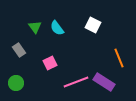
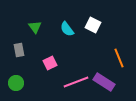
cyan semicircle: moved 10 px right, 1 px down
gray rectangle: rotated 24 degrees clockwise
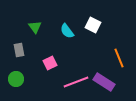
cyan semicircle: moved 2 px down
green circle: moved 4 px up
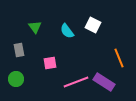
pink square: rotated 16 degrees clockwise
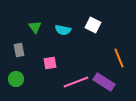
cyan semicircle: moved 4 px left, 1 px up; rotated 42 degrees counterclockwise
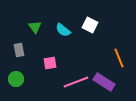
white square: moved 3 px left
cyan semicircle: rotated 28 degrees clockwise
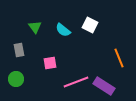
purple rectangle: moved 4 px down
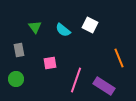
pink line: moved 2 px up; rotated 50 degrees counterclockwise
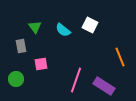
gray rectangle: moved 2 px right, 4 px up
orange line: moved 1 px right, 1 px up
pink square: moved 9 px left, 1 px down
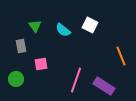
green triangle: moved 1 px up
orange line: moved 1 px right, 1 px up
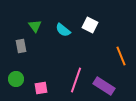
pink square: moved 24 px down
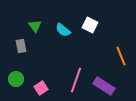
pink square: rotated 24 degrees counterclockwise
